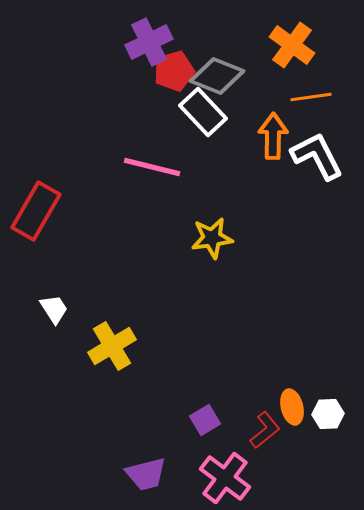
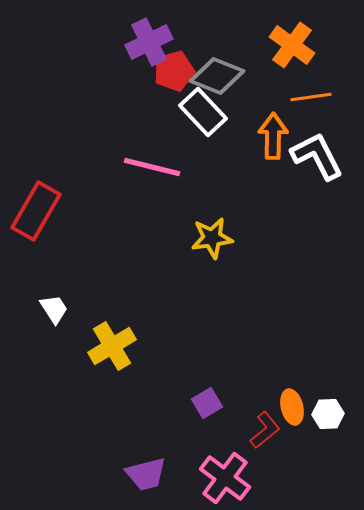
purple square: moved 2 px right, 17 px up
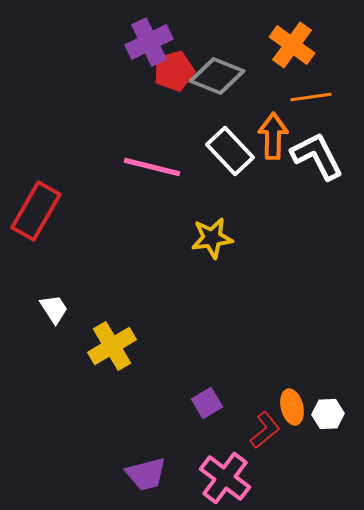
white rectangle: moved 27 px right, 39 px down
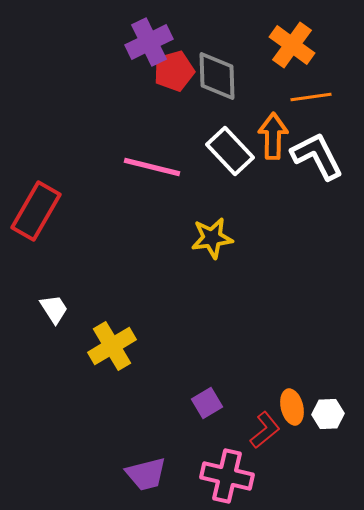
gray diamond: rotated 66 degrees clockwise
pink cross: moved 2 px right, 2 px up; rotated 24 degrees counterclockwise
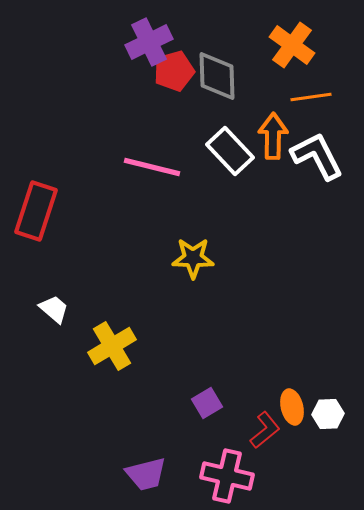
red rectangle: rotated 12 degrees counterclockwise
yellow star: moved 19 px left, 20 px down; rotated 9 degrees clockwise
white trapezoid: rotated 16 degrees counterclockwise
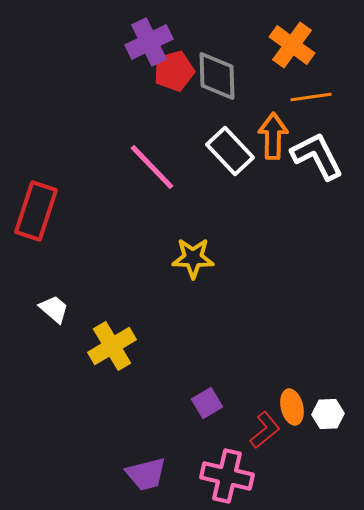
pink line: rotated 32 degrees clockwise
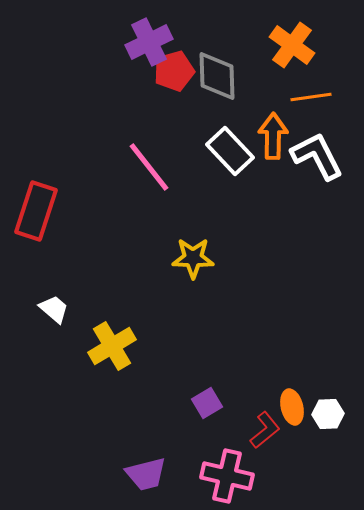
pink line: moved 3 px left; rotated 6 degrees clockwise
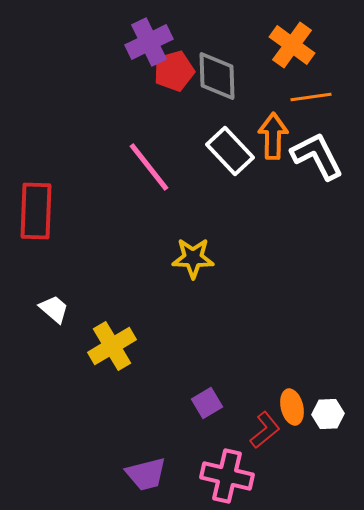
red rectangle: rotated 16 degrees counterclockwise
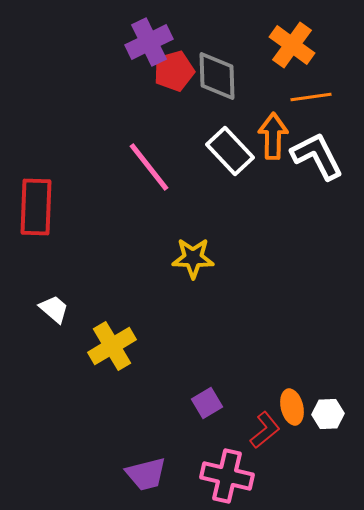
red rectangle: moved 4 px up
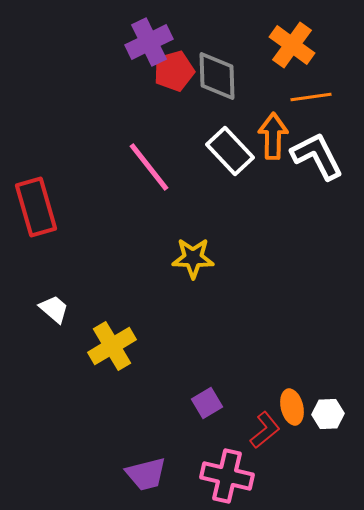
red rectangle: rotated 18 degrees counterclockwise
